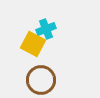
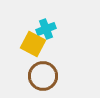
brown circle: moved 2 px right, 4 px up
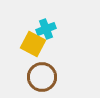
brown circle: moved 1 px left, 1 px down
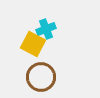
brown circle: moved 1 px left
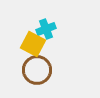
brown circle: moved 4 px left, 7 px up
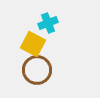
cyan cross: moved 2 px right, 6 px up
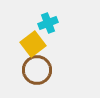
yellow square: rotated 25 degrees clockwise
